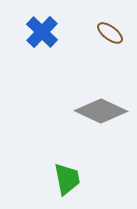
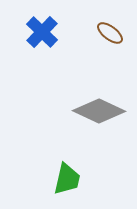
gray diamond: moved 2 px left
green trapezoid: rotated 24 degrees clockwise
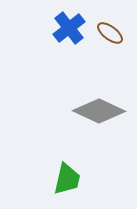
blue cross: moved 27 px right, 4 px up; rotated 8 degrees clockwise
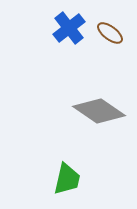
gray diamond: rotated 9 degrees clockwise
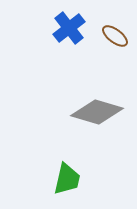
brown ellipse: moved 5 px right, 3 px down
gray diamond: moved 2 px left, 1 px down; rotated 18 degrees counterclockwise
